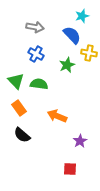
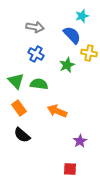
orange arrow: moved 5 px up
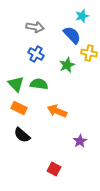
green triangle: moved 3 px down
orange rectangle: rotated 28 degrees counterclockwise
red square: moved 16 px left; rotated 24 degrees clockwise
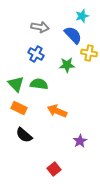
gray arrow: moved 5 px right
blue semicircle: moved 1 px right
green star: rotated 21 degrees clockwise
black semicircle: moved 2 px right
red square: rotated 24 degrees clockwise
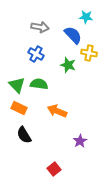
cyan star: moved 4 px right, 1 px down; rotated 24 degrees clockwise
green star: moved 1 px right; rotated 21 degrees clockwise
green triangle: moved 1 px right, 1 px down
black semicircle: rotated 18 degrees clockwise
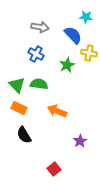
green star: moved 1 px left; rotated 28 degrees clockwise
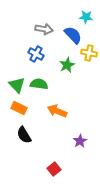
gray arrow: moved 4 px right, 2 px down
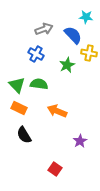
gray arrow: rotated 30 degrees counterclockwise
red square: moved 1 px right; rotated 16 degrees counterclockwise
